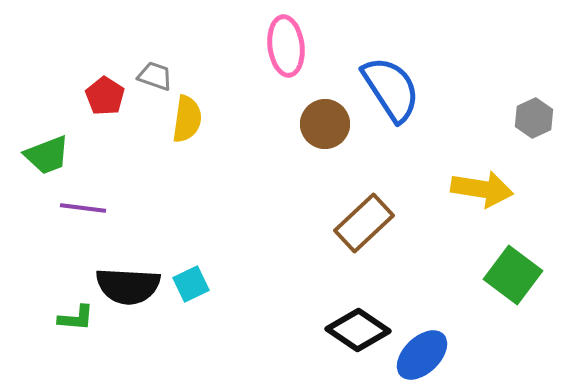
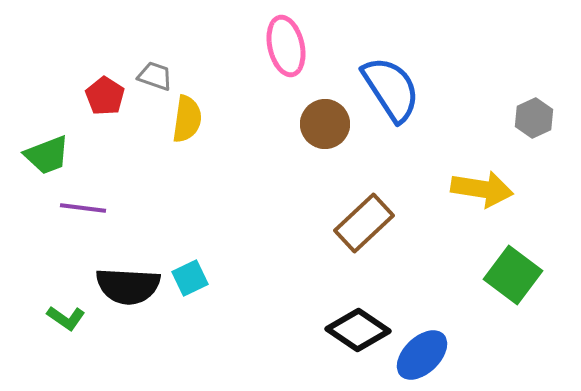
pink ellipse: rotated 6 degrees counterclockwise
cyan square: moved 1 px left, 6 px up
green L-shape: moved 10 px left; rotated 30 degrees clockwise
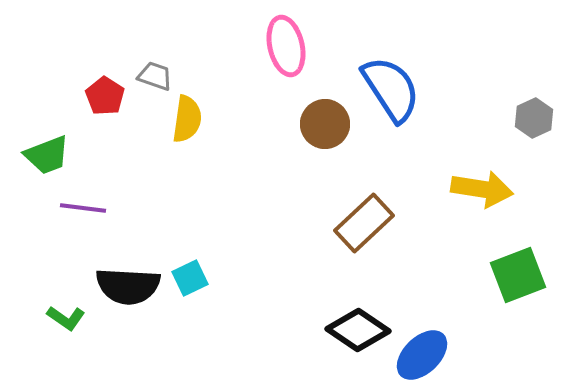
green square: moved 5 px right; rotated 32 degrees clockwise
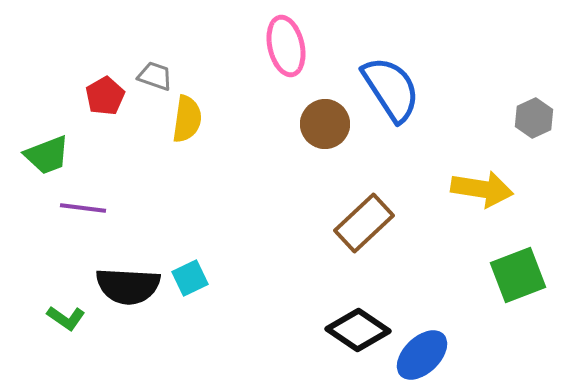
red pentagon: rotated 9 degrees clockwise
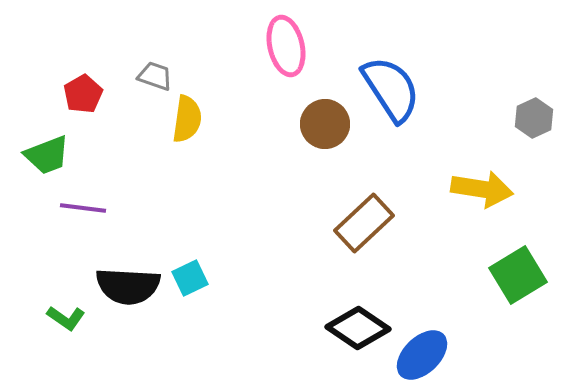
red pentagon: moved 22 px left, 2 px up
green square: rotated 10 degrees counterclockwise
black diamond: moved 2 px up
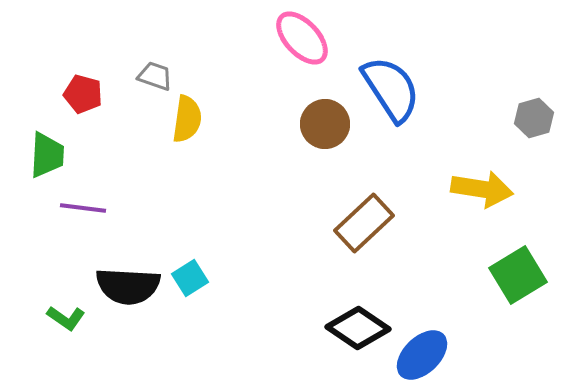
pink ellipse: moved 16 px right, 8 px up; rotated 30 degrees counterclockwise
red pentagon: rotated 27 degrees counterclockwise
gray hexagon: rotated 9 degrees clockwise
green trapezoid: rotated 66 degrees counterclockwise
cyan square: rotated 6 degrees counterclockwise
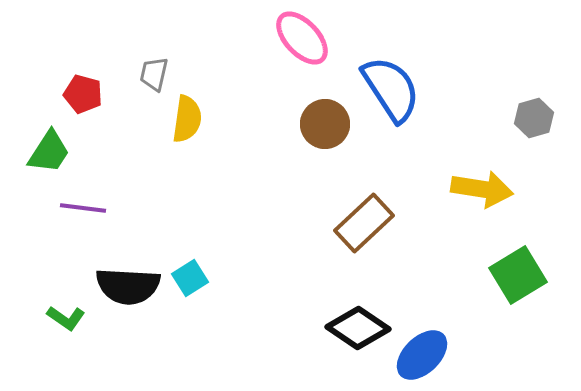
gray trapezoid: moved 1 px left, 2 px up; rotated 96 degrees counterclockwise
green trapezoid: moved 2 px right, 3 px up; rotated 30 degrees clockwise
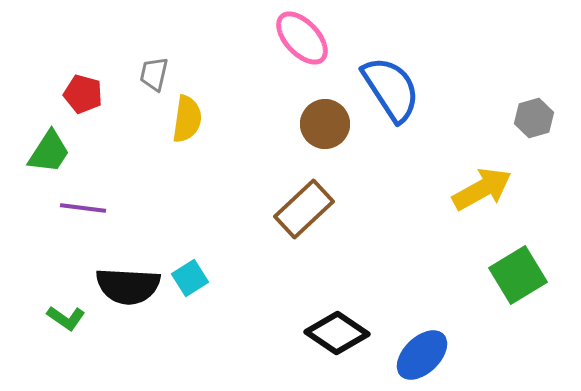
yellow arrow: rotated 38 degrees counterclockwise
brown rectangle: moved 60 px left, 14 px up
black diamond: moved 21 px left, 5 px down
